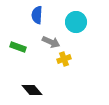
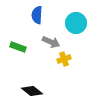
cyan circle: moved 1 px down
black diamond: moved 1 px down; rotated 10 degrees counterclockwise
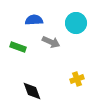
blue semicircle: moved 3 px left, 5 px down; rotated 84 degrees clockwise
yellow cross: moved 13 px right, 20 px down
black diamond: rotated 30 degrees clockwise
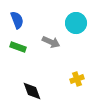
blue semicircle: moved 17 px left; rotated 72 degrees clockwise
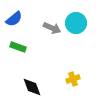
blue semicircle: moved 3 px left, 1 px up; rotated 72 degrees clockwise
gray arrow: moved 1 px right, 14 px up
yellow cross: moved 4 px left
black diamond: moved 4 px up
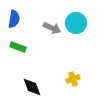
blue semicircle: rotated 42 degrees counterclockwise
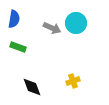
yellow cross: moved 2 px down
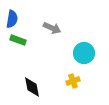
blue semicircle: moved 2 px left
cyan circle: moved 8 px right, 30 px down
green rectangle: moved 7 px up
black diamond: rotated 10 degrees clockwise
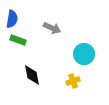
cyan circle: moved 1 px down
black diamond: moved 12 px up
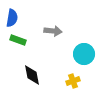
blue semicircle: moved 1 px up
gray arrow: moved 1 px right, 3 px down; rotated 18 degrees counterclockwise
